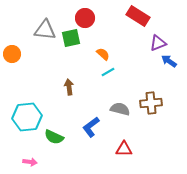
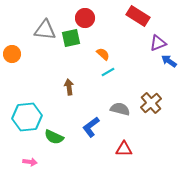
brown cross: rotated 35 degrees counterclockwise
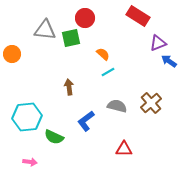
gray semicircle: moved 3 px left, 3 px up
blue L-shape: moved 5 px left, 6 px up
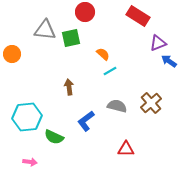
red circle: moved 6 px up
cyan line: moved 2 px right, 1 px up
red triangle: moved 2 px right
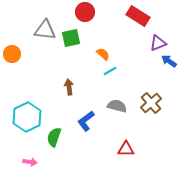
cyan hexagon: rotated 20 degrees counterclockwise
green semicircle: rotated 84 degrees clockwise
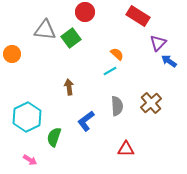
green square: rotated 24 degrees counterclockwise
purple triangle: rotated 24 degrees counterclockwise
orange semicircle: moved 14 px right
gray semicircle: rotated 72 degrees clockwise
pink arrow: moved 2 px up; rotated 24 degrees clockwise
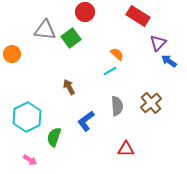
brown arrow: rotated 21 degrees counterclockwise
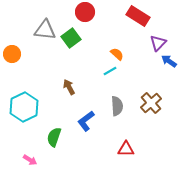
cyan hexagon: moved 3 px left, 10 px up
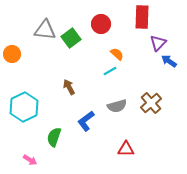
red circle: moved 16 px right, 12 px down
red rectangle: moved 4 px right, 1 px down; rotated 60 degrees clockwise
gray semicircle: rotated 78 degrees clockwise
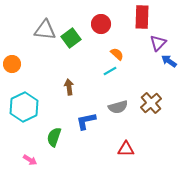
orange circle: moved 10 px down
brown arrow: rotated 21 degrees clockwise
gray semicircle: moved 1 px right, 1 px down
blue L-shape: rotated 25 degrees clockwise
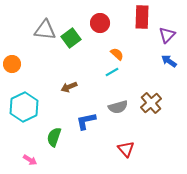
red circle: moved 1 px left, 1 px up
purple triangle: moved 9 px right, 8 px up
cyan line: moved 2 px right, 1 px down
brown arrow: rotated 105 degrees counterclockwise
red triangle: rotated 48 degrees clockwise
